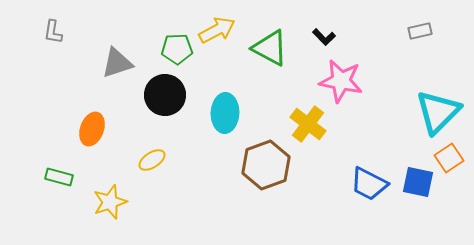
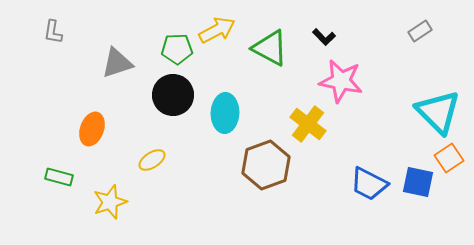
gray rectangle: rotated 20 degrees counterclockwise
black circle: moved 8 px right
cyan triangle: rotated 30 degrees counterclockwise
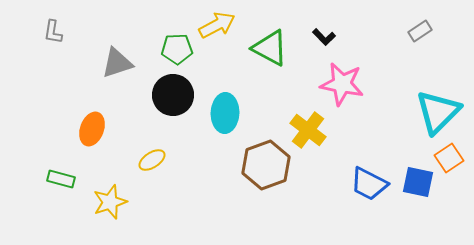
yellow arrow: moved 5 px up
pink star: moved 1 px right, 3 px down
cyan triangle: rotated 30 degrees clockwise
yellow cross: moved 6 px down
green rectangle: moved 2 px right, 2 px down
